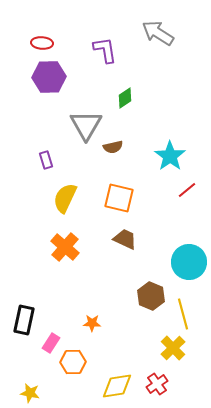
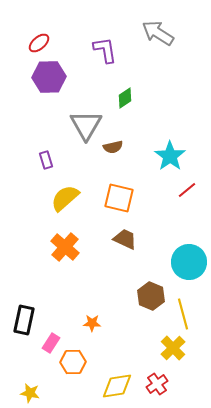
red ellipse: moved 3 px left; rotated 45 degrees counterclockwise
yellow semicircle: rotated 24 degrees clockwise
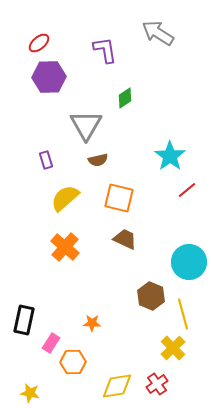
brown semicircle: moved 15 px left, 13 px down
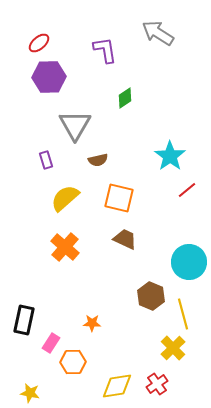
gray triangle: moved 11 px left
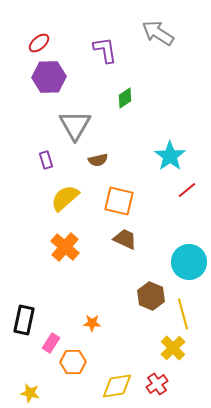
orange square: moved 3 px down
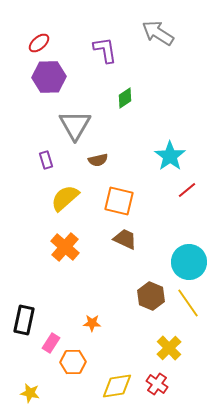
yellow line: moved 5 px right, 11 px up; rotated 20 degrees counterclockwise
yellow cross: moved 4 px left
red cross: rotated 20 degrees counterclockwise
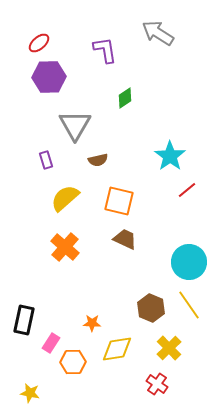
brown hexagon: moved 12 px down
yellow line: moved 1 px right, 2 px down
yellow diamond: moved 37 px up
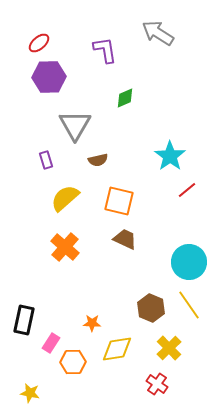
green diamond: rotated 10 degrees clockwise
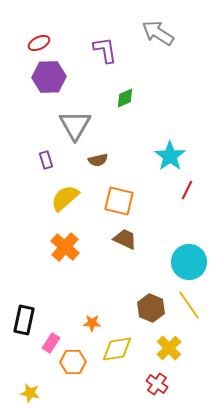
red ellipse: rotated 15 degrees clockwise
red line: rotated 24 degrees counterclockwise
